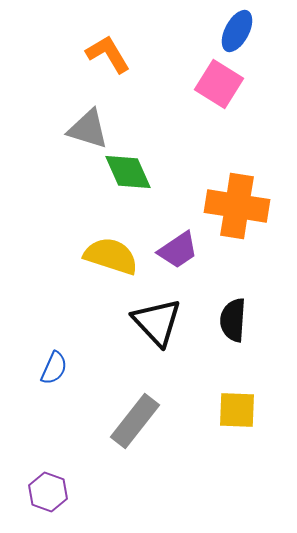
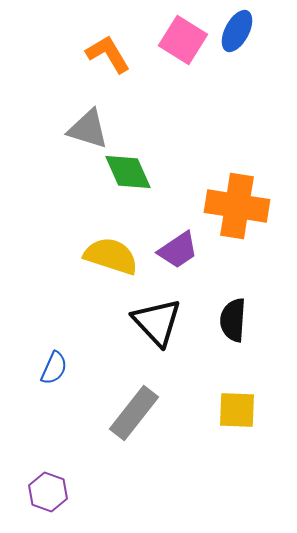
pink square: moved 36 px left, 44 px up
gray rectangle: moved 1 px left, 8 px up
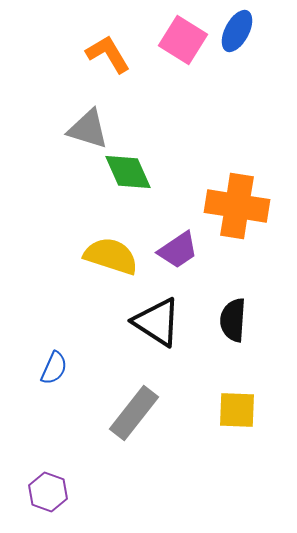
black triangle: rotated 14 degrees counterclockwise
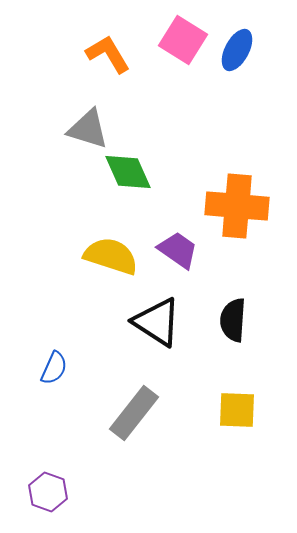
blue ellipse: moved 19 px down
orange cross: rotated 4 degrees counterclockwise
purple trapezoid: rotated 111 degrees counterclockwise
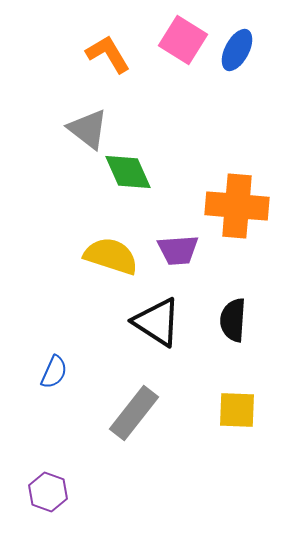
gray triangle: rotated 21 degrees clockwise
purple trapezoid: rotated 141 degrees clockwise
blue semicircle: moved 4 px down
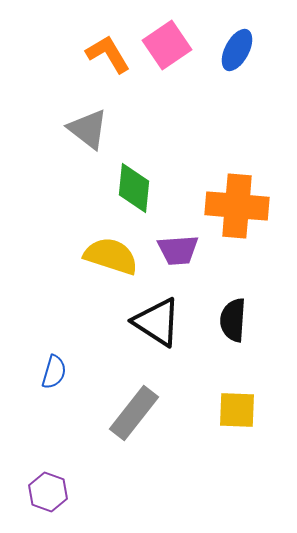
pink square: moved 16 px left, 5 px down; rotated 24 degrees clockwise
green diamond: moved 6 px right, 16 px down; rotated 30 degrees clockwise
blue semicircle: rotated 8 degrees counterclockwise
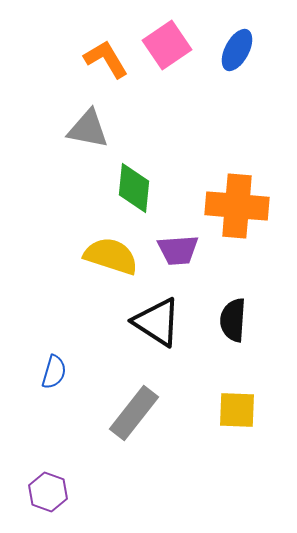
orange L-shape: moved 2 px left, 5 px down
gray triangle: rotated 27 degrees counterclockwise
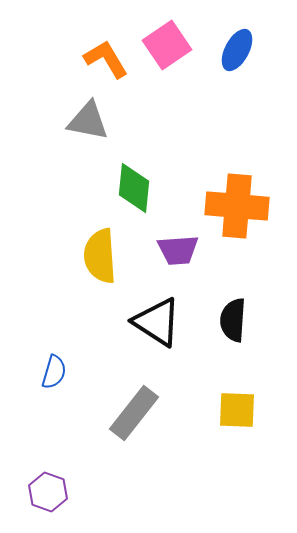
gray triangle: moved 8 px up
yellow semicircle: moved 11 px left; rotated 112 degrees counterclockwise
